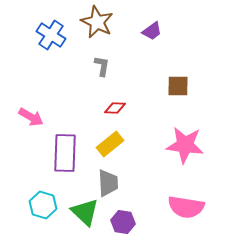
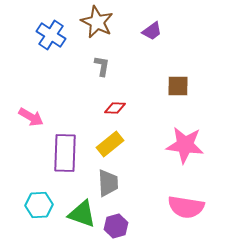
cyan hexagon: moved 4 px left; rotated 20 degrees counterclockwise
green triangle: moved 3 px left, 2 px down; rotated 24 degrees counterclockwise
purple hexagon: moved 7 px left, 4 px down; rotated 25 degrees counterclockwise
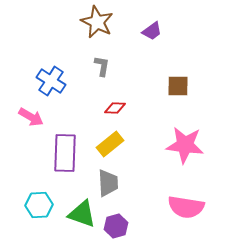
blue cross: moved 46 px down
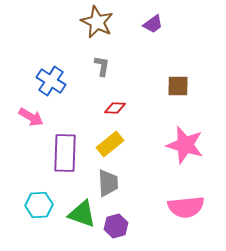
purple trapezoid: moved 1 px right, 7 px up
pink star: rotated 9 degrees clockwise
pink semicircle: rotated 15 degrees counterclockwise
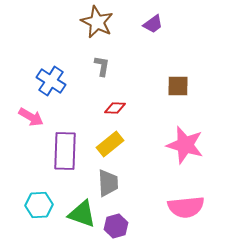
purple rectangle: moved 2 px up
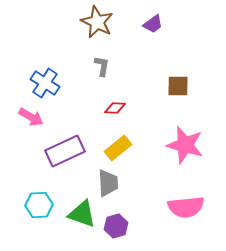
blue cross: moved 6 px left, 2 px down
yellow rectangle: moved 8 px right, 4 px down
purple rectangle: rotated 63 degrees clockwise
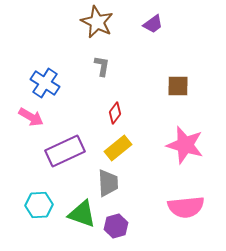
red diamond: moved 5 px down; rotated 55 degrees counterclockwise
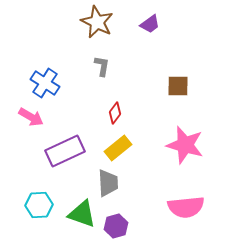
purple trapezoid: moved 3 px left
